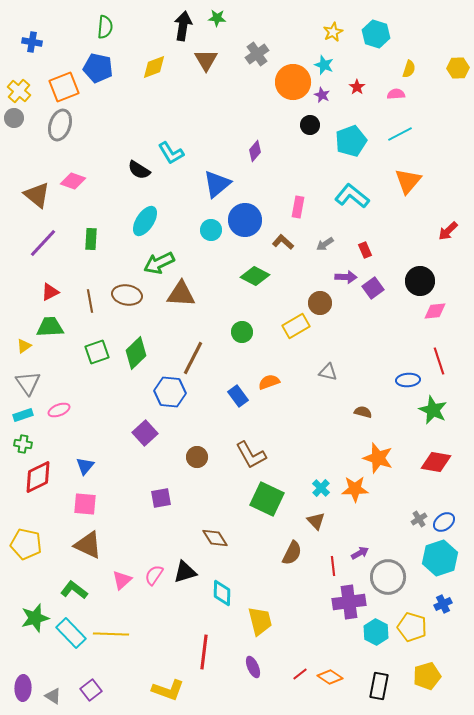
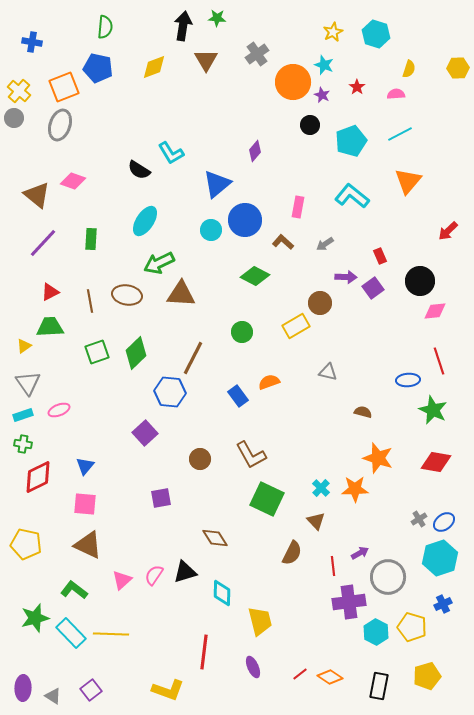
red rectangle at (365, 250): moved 15 px right, 6 px down
brown circle at (197, 457): moved 3 px right, 2 px down
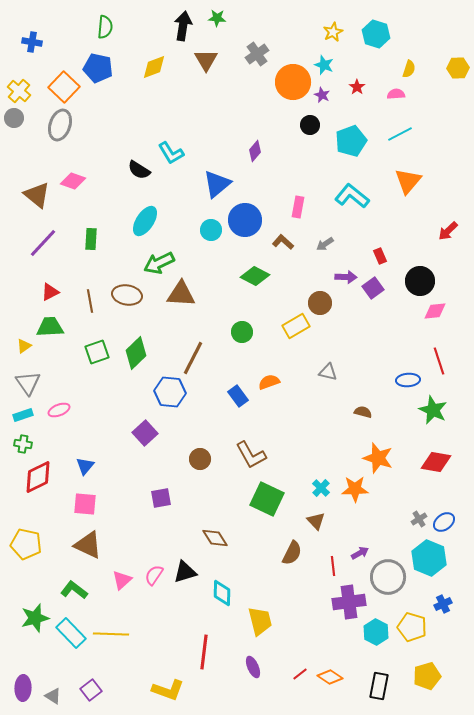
orange square at (64, 87): rotated 24 degrees counterclockwise
cyan hexagon at (440, 558): moved 11 px left; rotated 20 degrees counterclockwise
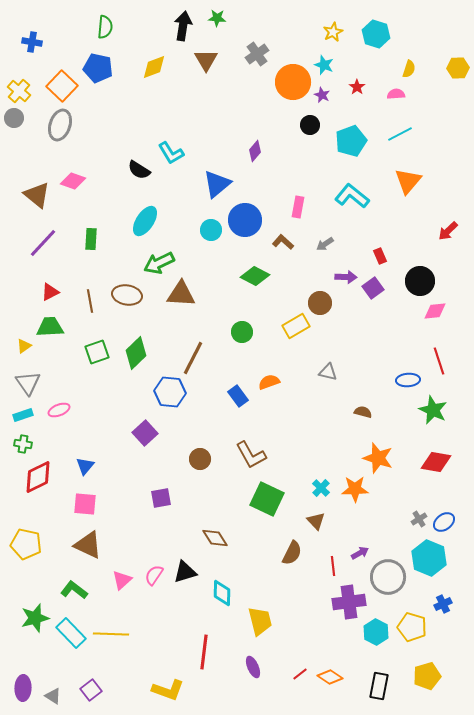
orange square at (64, 87): moved 2 px left, 1 px up
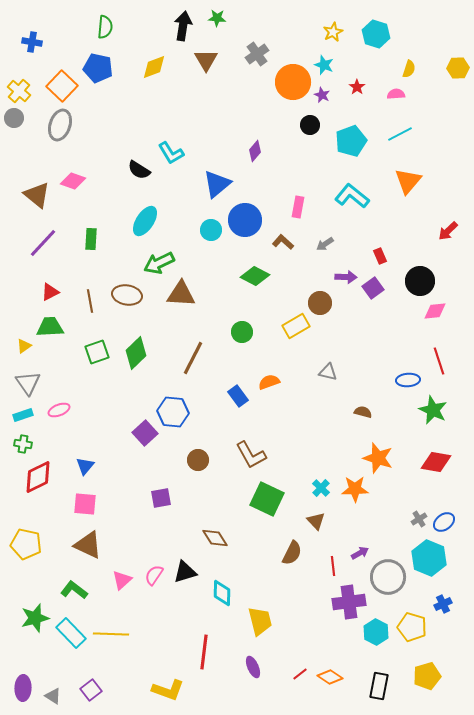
blue hexagon at (170, 392): moved 3 px right, 20 px down
brown circle at (200, 459): moved 2 px left, 1 px down
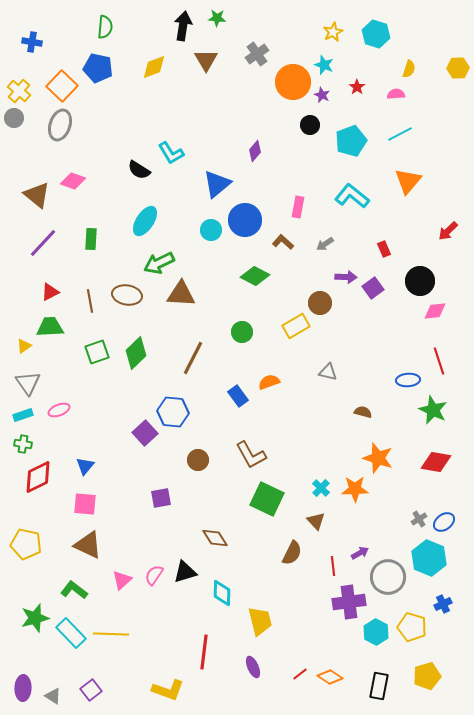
red rectangle at (380, 256): moved 4 px right, 7 px up
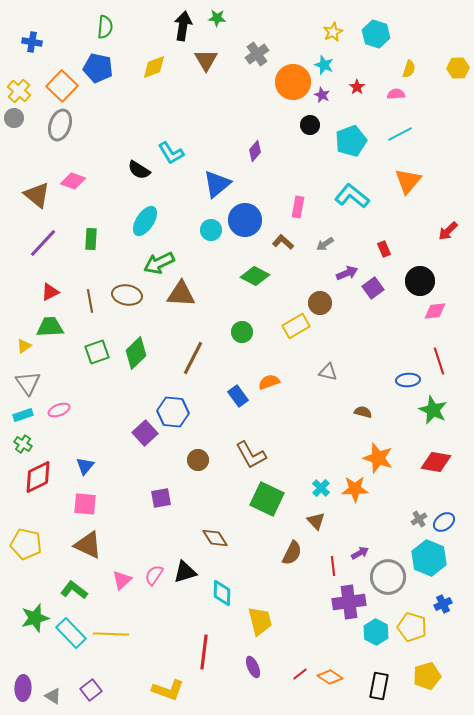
purple arrow at (346, 277): moved 1 px right, 4 px up; rotated 25 degrees counterclockwise
green cross at (23, 444): rotated 24 degrees clockwise
